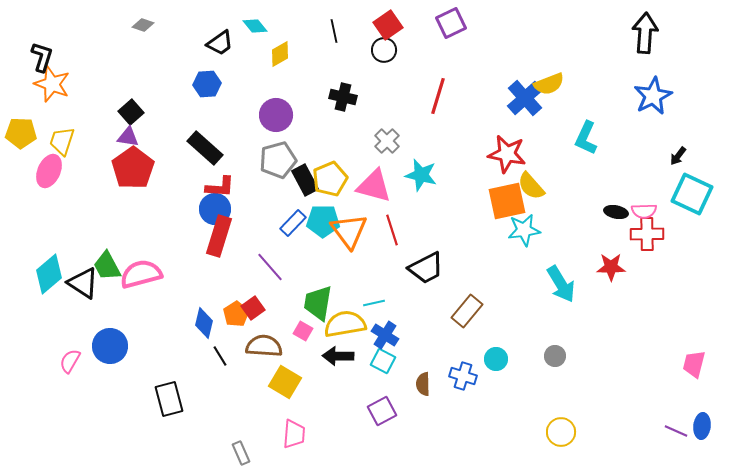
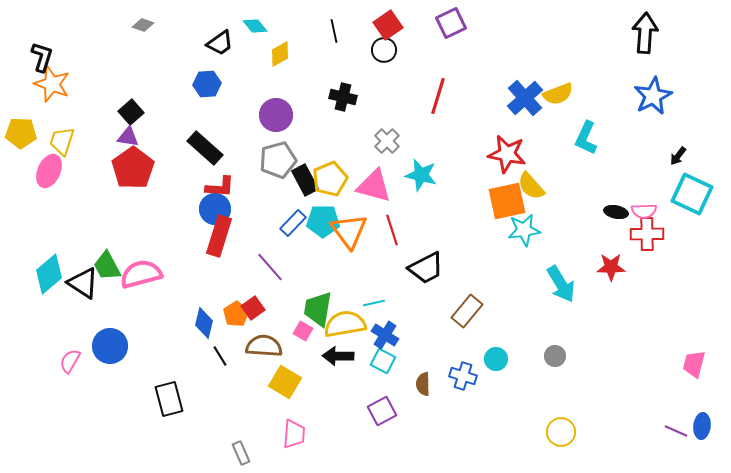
yellow semicircle at (549, 84): moved 9 px right, 10 px down
green trapezoid at (318, 303): moved 6 px down
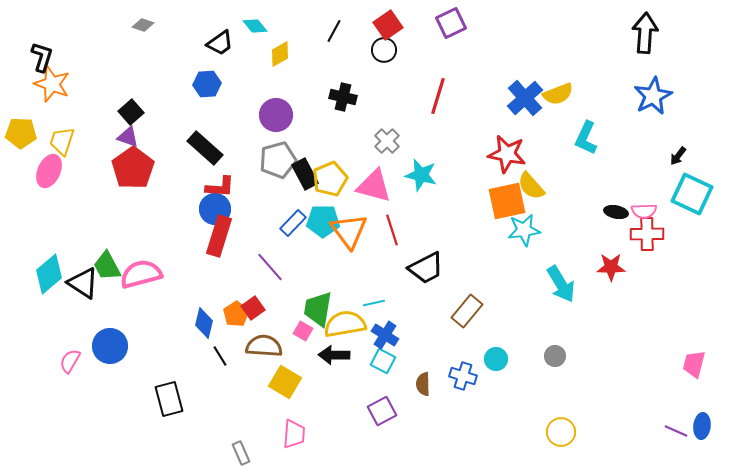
black line at (334, 31): rotated 40 degrees clockwise
purple triangle at (128, 137): rotated 10 degrees clockwise
black rectangle at (305, 180): moved 6 px up
black arrow at (338, 356): moved 4 px left, 1 px up
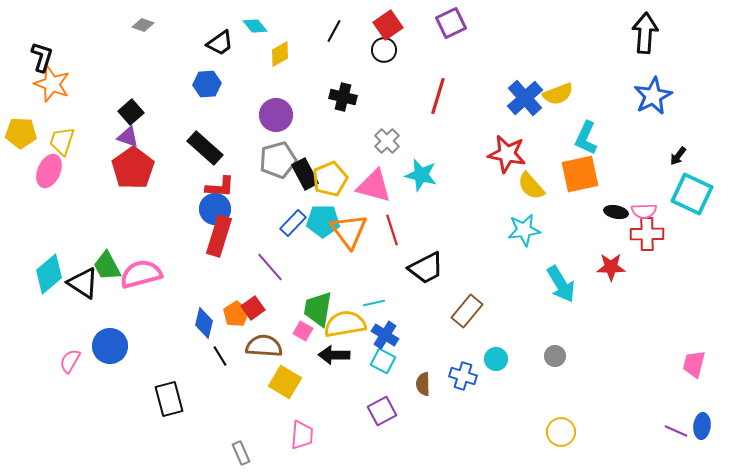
orange square at (507, 201): moved 73 px right, 27 px up
pink trapezoid at (294, 434): moved 8 px right, 1 px down
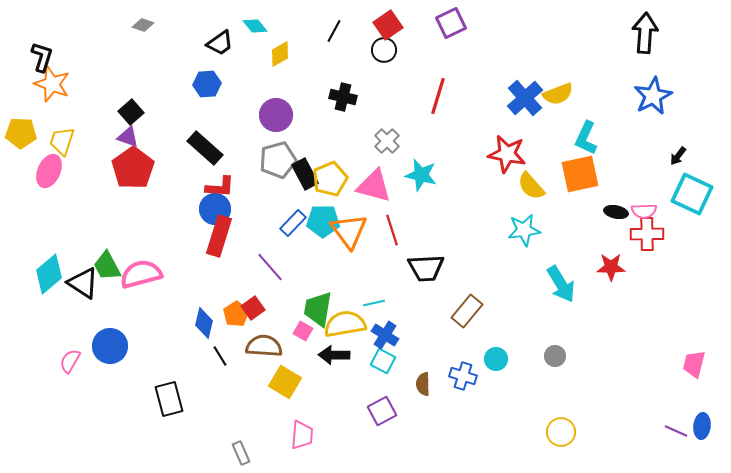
black trapezoid at (426, 268): rotated 24 degrees clockwise
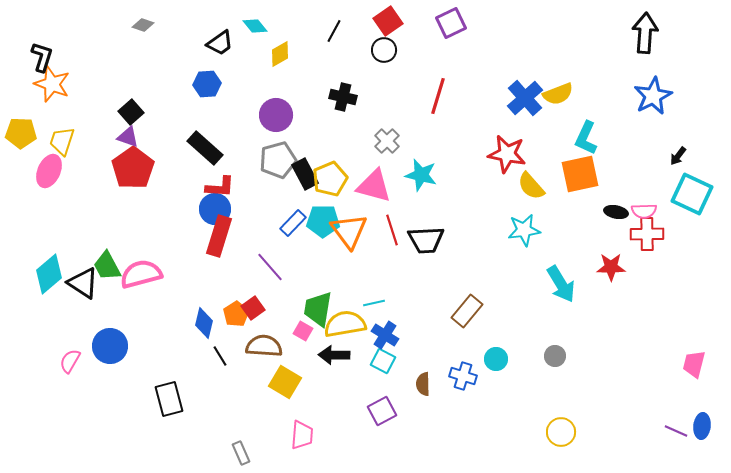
red square at (388, 25): moved 4 px up
black trapezoid at (426, 268): moved 28 px up
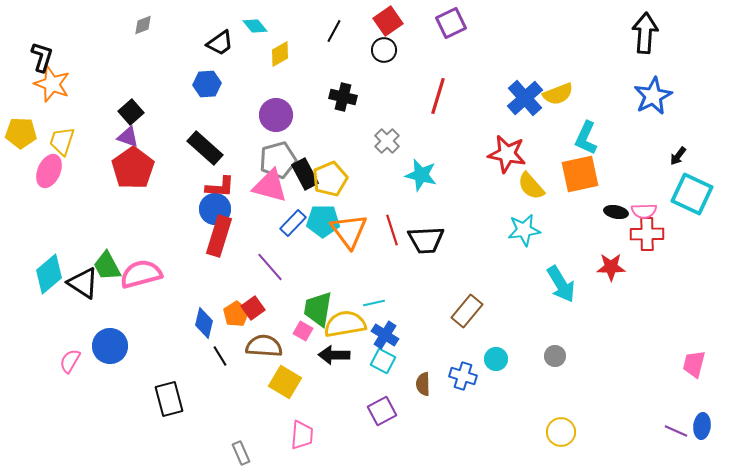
gray diamond at (143, 25): rotated 40 degrees counterclockwise
pink triangle at (374, 186): moved 104 px left
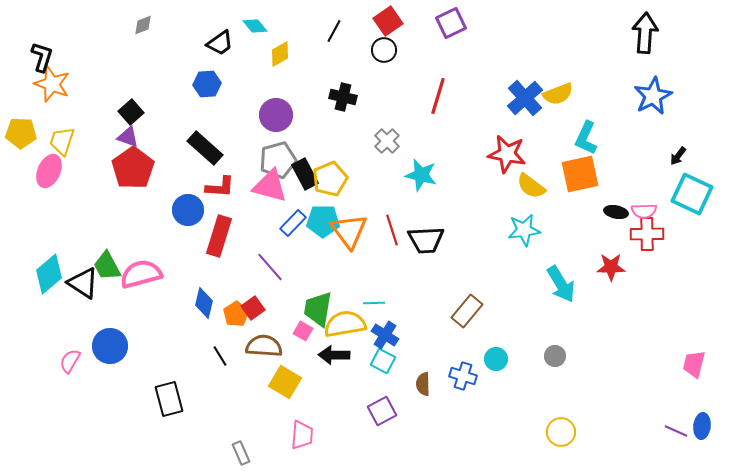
yellow semicircle at (531, 186): rotated 12 degrees counterclockwise
blue circle at (215, 209): moved 27 px left, 1 px down
cyan line at (374, 303): rotated 10 degrees clockwise
blue diamond at (204, 323): moved 20 px up
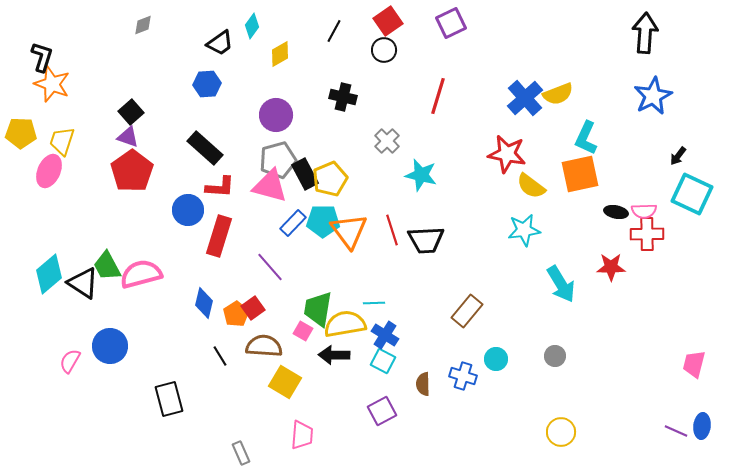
cyan diamond at (255, 26): moved 3 px left; rotated 75 degrees clockwise
red pentagon at (133, 168): moved 1 px left, 3 px down
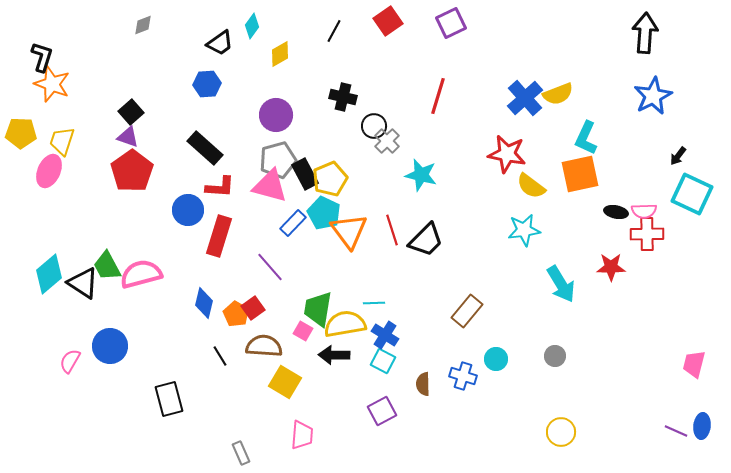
black circle at (384, 50): moved 10 px left, 76 px down
cyan pentagon at (323, 221): moved 1 px right, 8 px up; rotated 24 degrees clockwise
black trapezoid at (426, 240): rotated 42 degrees counterclockwise
orange pentagon at (236, 314): rotated 10 degrees counterclockwise
